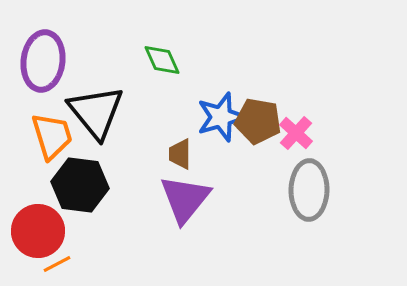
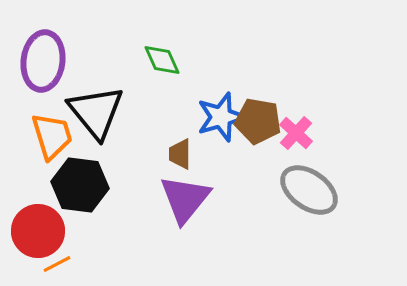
gray ellipse: rotated 56 degrees counterclockwise
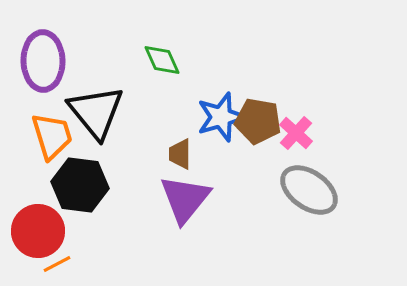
purple ellipse: rotated 8 degrees counterclockwise
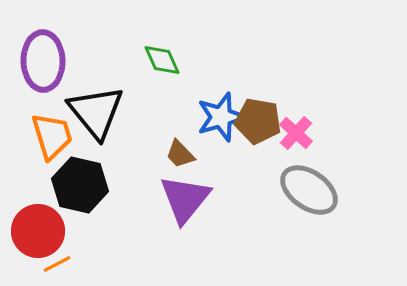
brown trapezoid: rotated 44 degrees counterclockwise
black hexagon: rotated 6 degrees clockwise
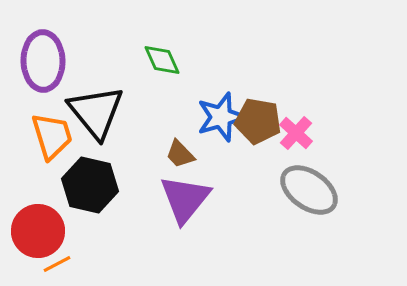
black hexagon: moved 10 px right
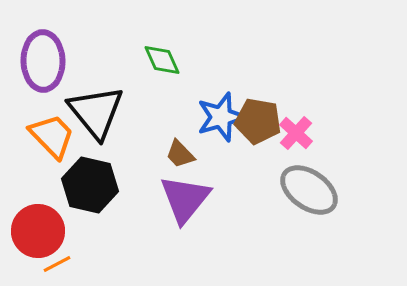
orange trapezoid: rotated 27 degrees counterclockwise
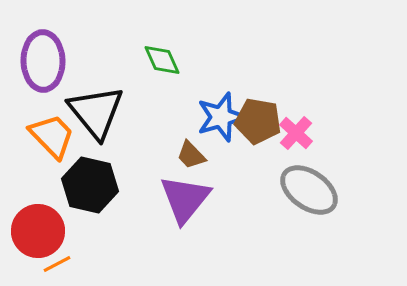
brown trapezoid: moved 11 px right, 1 px down
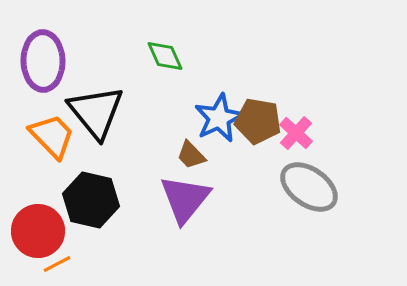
green diamond: moved 3 px right, 4 px up
blue star: moved 2 px left, 1 px down; rotated 9 degrees counterclockwise
black hexagon: moved 1 px right, 15 px down
gray ellipse: moved 3 px up
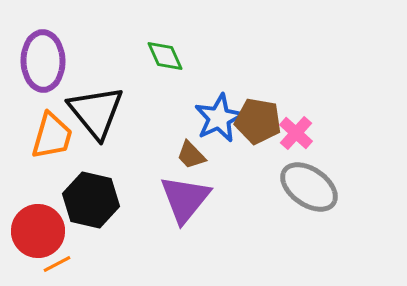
orange trapezoid: rotated 60 degrees clockwise
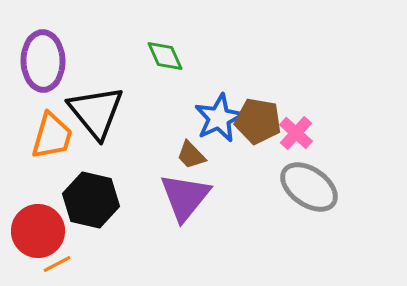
purple triangle: moved 2 px up
